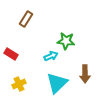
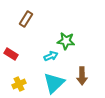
brown arrow: moved 3 px left, 2 px down
cyan triangle: moved 3 px left
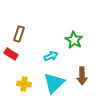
brown rectangle: moved 7 px left, 15 px down; rotated 14 degrees counterclockwise
green star: moved 8 px right, 1 px up; rotated 24 degrees clockwise
yellow cross: moved 5 px right; rotated 32 degrees clockwise
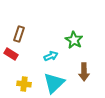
brown arrow: moved 2 px right, 4 px up
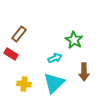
brown rectangle: rotated 21 degrees clockwise
cyan arrow: moved 4 px right, 2 px down
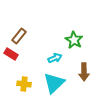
brown rectangle: moved 2 px down
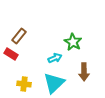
green star: moved 1 px left, 2 px down
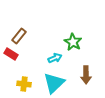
brown arrow: moved 2 px right, 3 px down
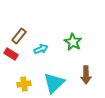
cyan arrow: moved 14 px left, 9 px up
yellow cross: rotated 16 degrees counterclockwise
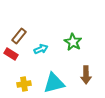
cyan triangle: rotated 30 degrees clockwise
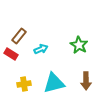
green star: moved 6 px right, 3 px down
brown arrow: moved 6 px down
